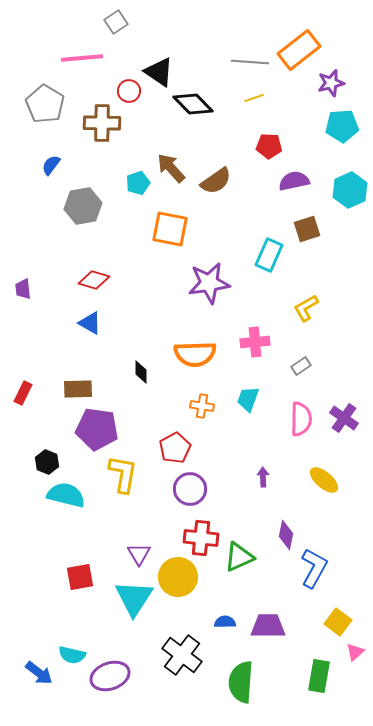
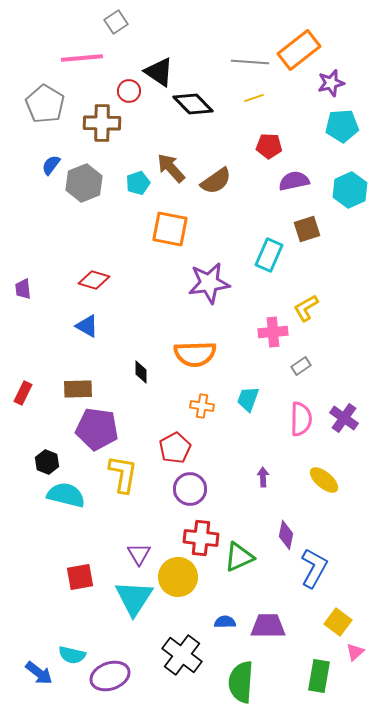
gray hexagon at (83, 206): moved 1 px right, 23 px up; rotated 12 degrees counterclockwise
blue triangle at (90, 323): moved 3 px left, 3 px down
pink cross at (255, 342): moved 18 px right, 10 px up
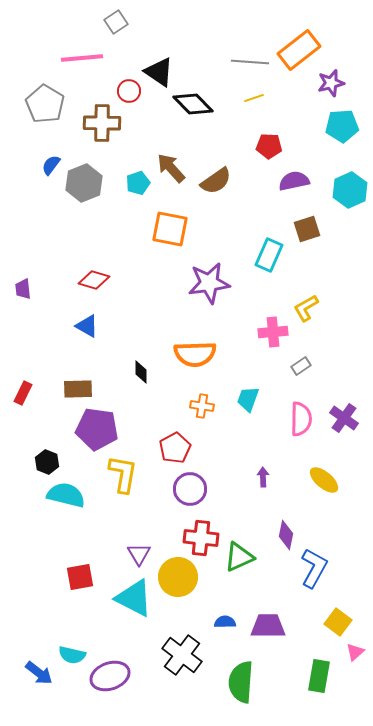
cyan triangle at (134, 598): rotated 36 degrees counterclockwise
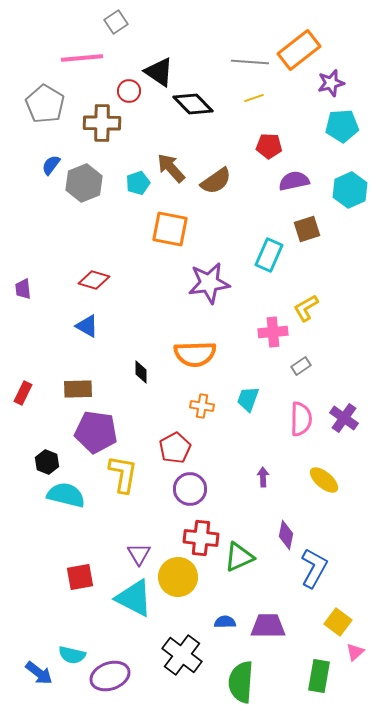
purple pentagon at (97, 429): moved 1 px left, 3 px down
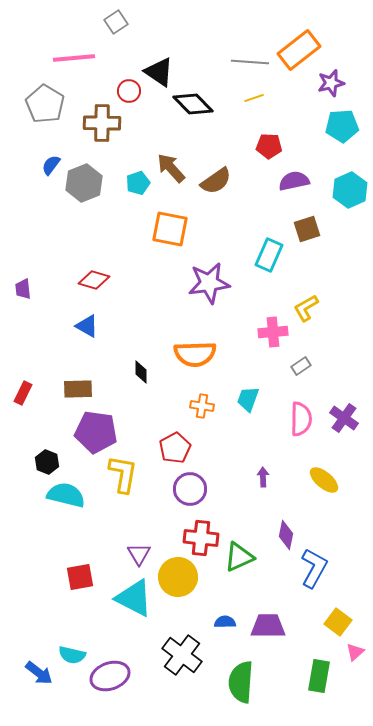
pink line at (82, 58): moved 8 px left
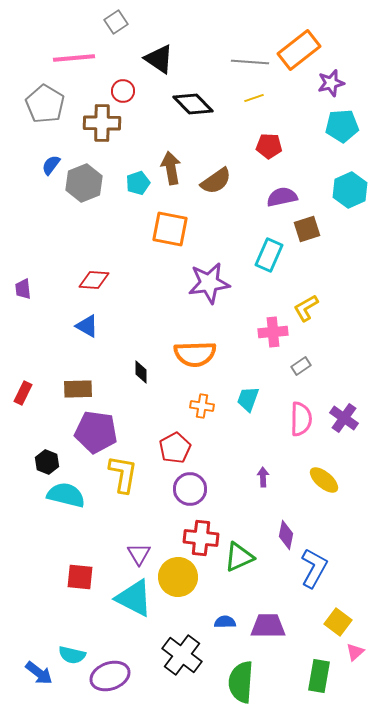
black triangle at (159, 72): moved 13 px up
red circle at (129, 91): moved 6 px left
brown arrow at (171, 168): rotated 32 degrees clockwise
purple semicircle at (294, 181): moved 12 px left, 16 px down
red diamond at (94, 280): rotated 12 degrees counterclockwise
red square at (80, 577): rotated 16 degrees clockwise
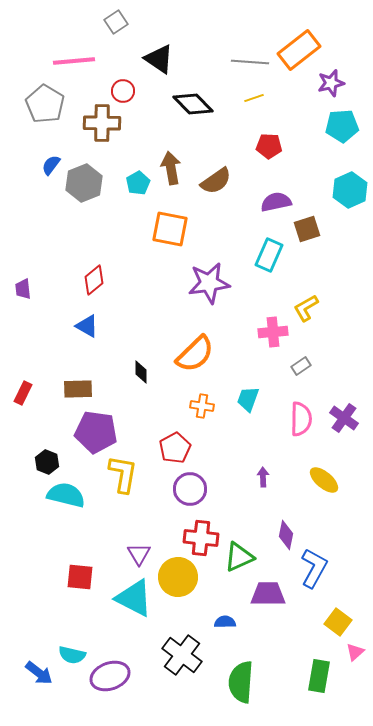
pink line at (74, 58): moved 3 px down
cyan pentagon at (138, 183): rotated 10 degrees counterclockwise
purple semicircle at (282, 197): moved 6 px left, 5 px down
red diamond at (94, 280): rotated 44 degrees counterclockwise
orange semicircle at (195, 354): rotated 42 degrees counterclockwise
purple trapezoid at (268, 626): moved 32 px up
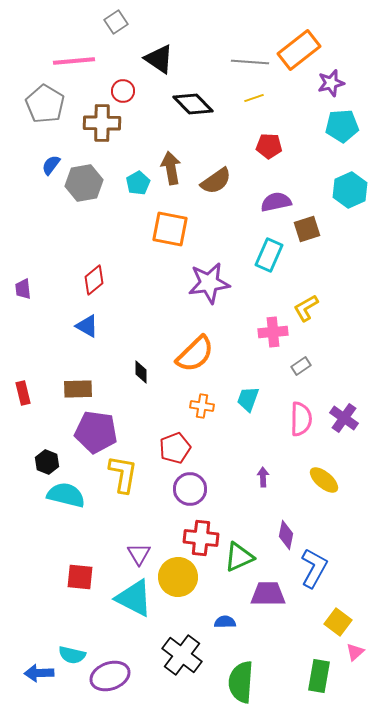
gray hexagon at (84, 183): rotated 12 degrees clockwise
red rectangle at (23, 393): rotated 40 degrees counterclockwise
red pentagon at (175, 448): rotated 8 degrees clockwise
blue arrow at (39, 673): rotated 140 degrees clockwise
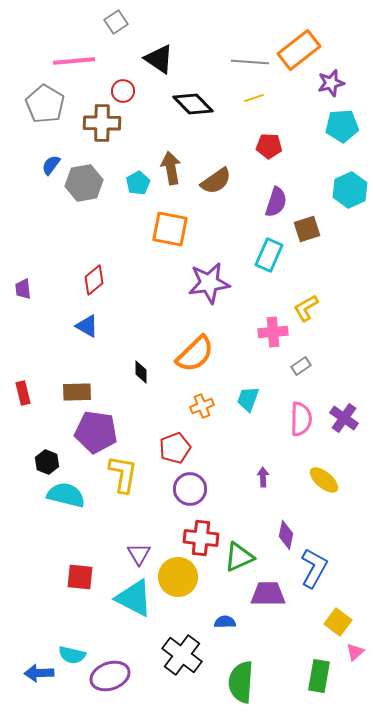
purple semicircle at (276, 202): rotated 120 degrees clockwise
brown rectangle at (78, 389): moved 1 px left, 3 px down
orange cross at (202, 406): rotated 30 degrees counterclockwise
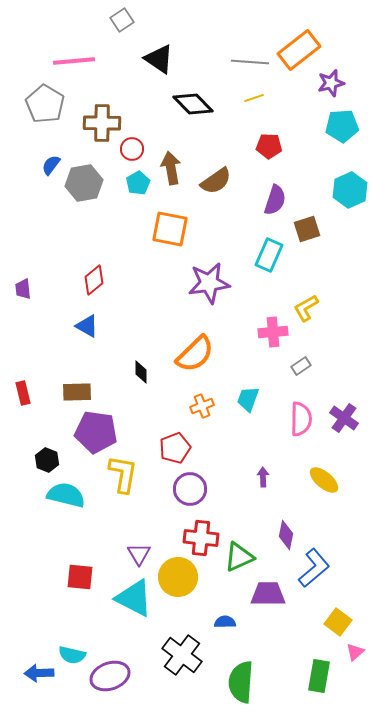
gray square at (116, 22): moved 6 px right, 2 px up
red circle at (123, 91): moved 9 px right, 58 px down
purple semicircle at (276, 202): moved 1 px left, 2 px up
black hexagon at (47, 462): moved 2 px up
blue L-shape at (314, 568): rotated 21 degrees clockwise
